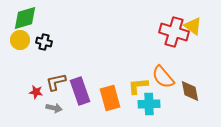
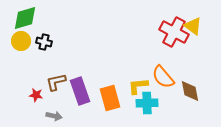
red cross: rotated 12 degrees clockwise
yellow circle: moved 1 px right, 1 px down
red star: moved 3 px down
cyan cross: moved 2 px left, 1 px up
gray arrow: moved 8 px down
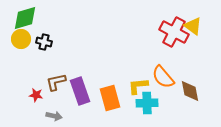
yellow circle: moved 2 px up
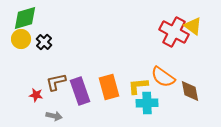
black cross: rotated 28 degrees clockwise
orange semicircle: rotated 15 degrees counterclockwise
orange rectangle: moved 1 px left, 11 px up
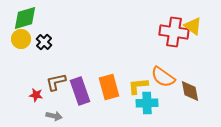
red cross: rotated 20 degrees counterclockwise
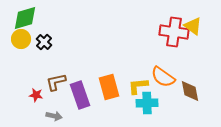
purple rectangle: moved 4 px down
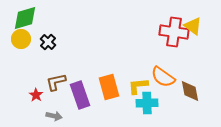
black cross: moved 4 px right
red star: rotated 24 degrees clockwise
